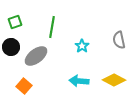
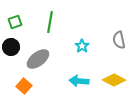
green line: moved 2 px left, 5 px up
gray ellipse: moved 2 px right, 3 px down
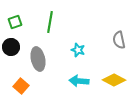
cyan star: moved 4 px left, 4 px down; rotated 16 degrees counterclockwise
gray ellipse: rotated 65 degrees counterclockwise
orange square: moved 3 px left
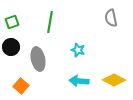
green square: moved 3 px left
gray semicircle: moved 8 px left, 22 px up
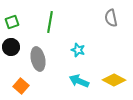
cyan arrow: rotated 18 degrees clockwise
